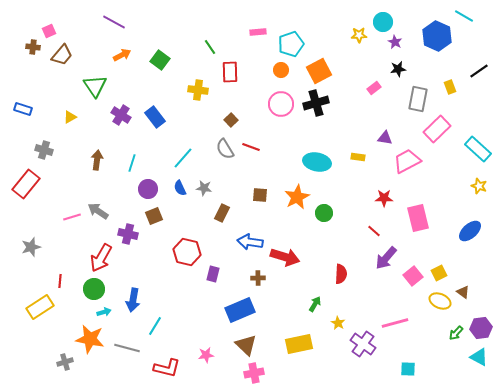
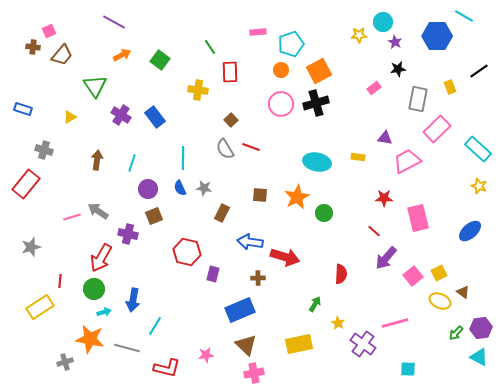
blue hexagon at (437, 36): rotated 24 degrees counterclockwise
cyan line at (183, 158): rotated 40 degrees counterclockwise
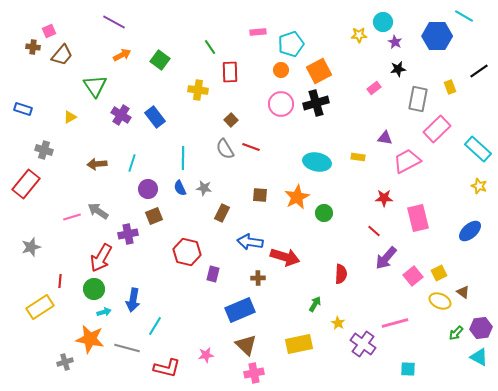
brown arrow at (97, 160): moved 4 px down; rotated 102 degrees counterclockwise
purple cross at (128, 234): rotated 24 degrees counterclockwise
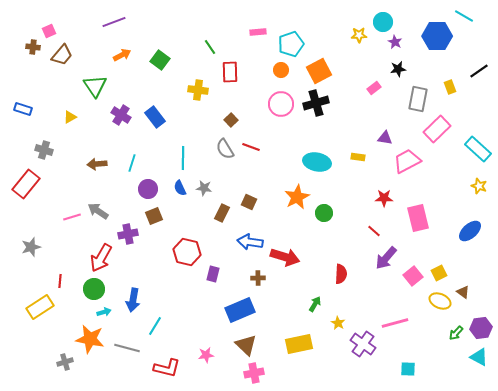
purple line at (114, 22): rotated 50 degrees counterclockwise
brown square at (260, 195): moved 11 px left, 7 px down; rotated 21 degrees clockwise
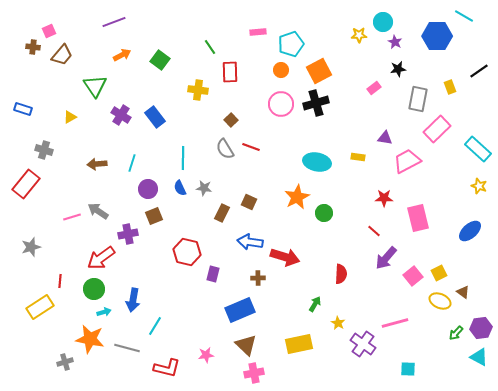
red arrow at (101, 258): rotated 24 degrees clockwise
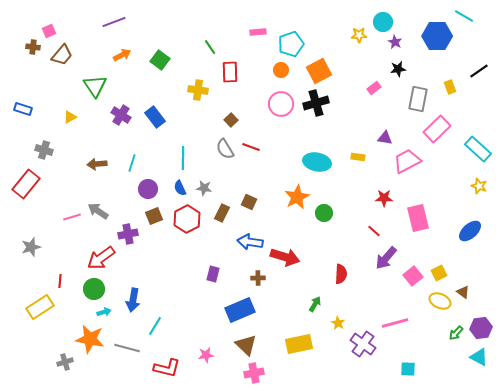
red hexagon at (187, 252): moved 33 px up; rotated 20 degrees clockwise
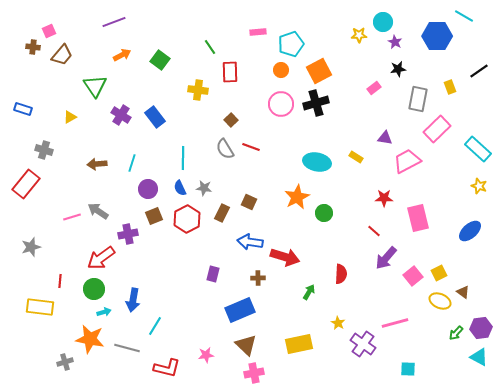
yellow rectangle at (358, 157): moved 2 px left; rotated 24 degrees clockwise
green arrow at (315, 304): moved 6 px left, 12 px up
yellow rectangle at (40, 307): rotated 40 degrees clockwise
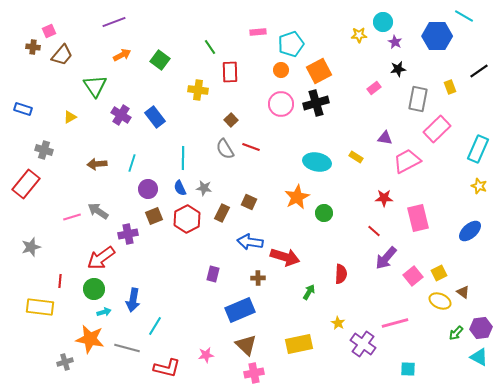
cyan rectangle at (478, 149): rotated 72 degrees clockwise
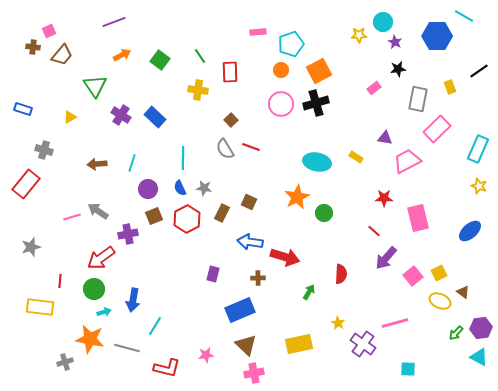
green line at (210, 47): moved 10 px left, 9 px down
blue rectangle at (155, 117): rotated 10 degrees counterclockwise
